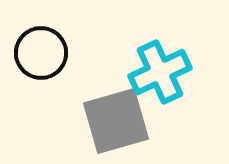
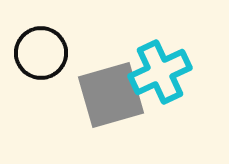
gray square: moved 5 px left, 26 px up
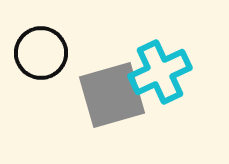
gray square: moved 1 px right
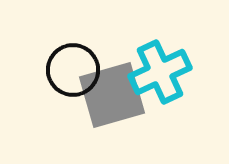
black circle: moved 32 px right, 17 px down
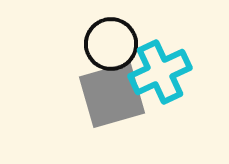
black circle: moved 38 px right, 26 px up
